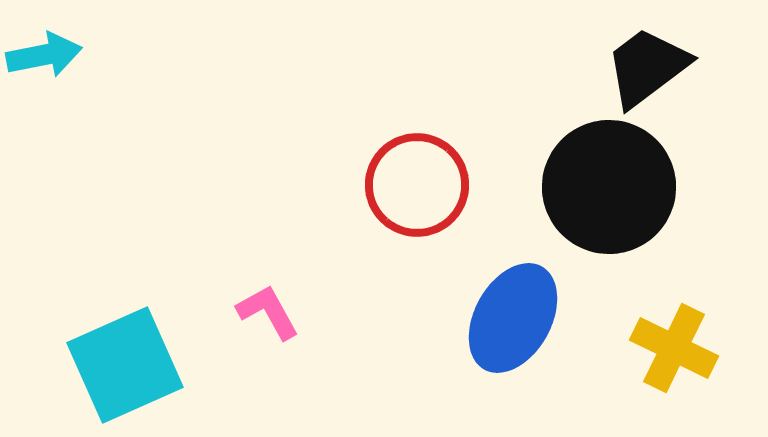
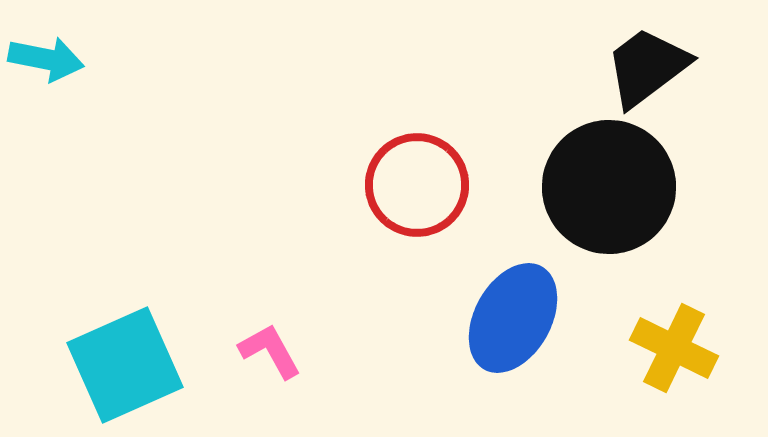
cyan arrow: moved 2 px right, 4 px down; rotated 22 degrees clockwise
pink L-shape: moved 2 px right, 39 px down
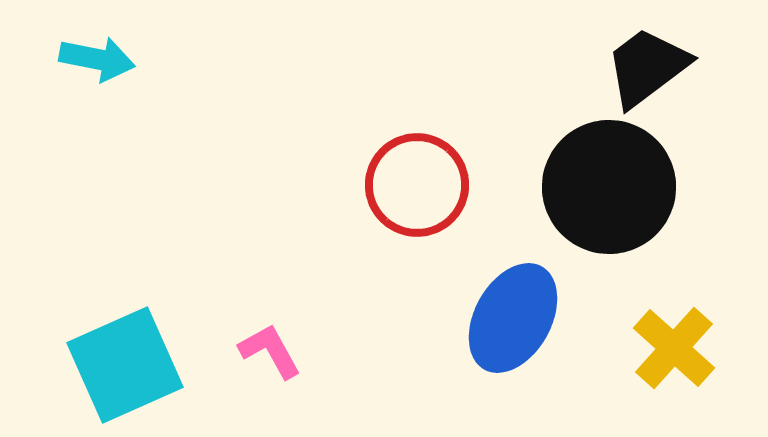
cyan arrow: moved 51 px right
yellow cross: rotated 16 degrees clockwise
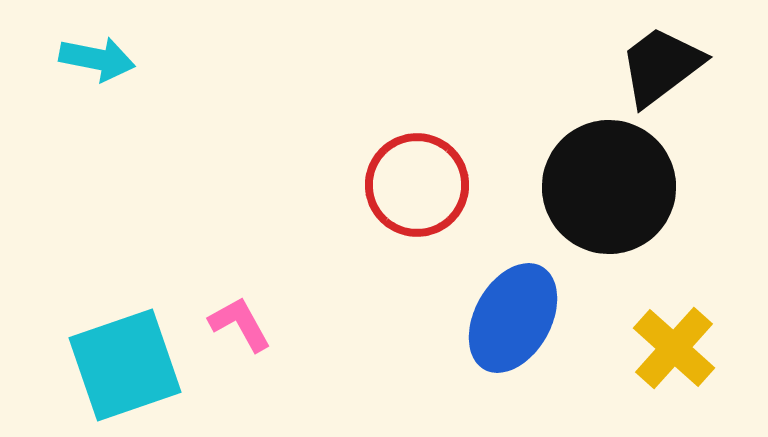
black trapezoid: moved 14 px right, 1 px up
pink L-shape: moved 30 px left, 27 px up
cyan square: rotated 5 degrees clockwise
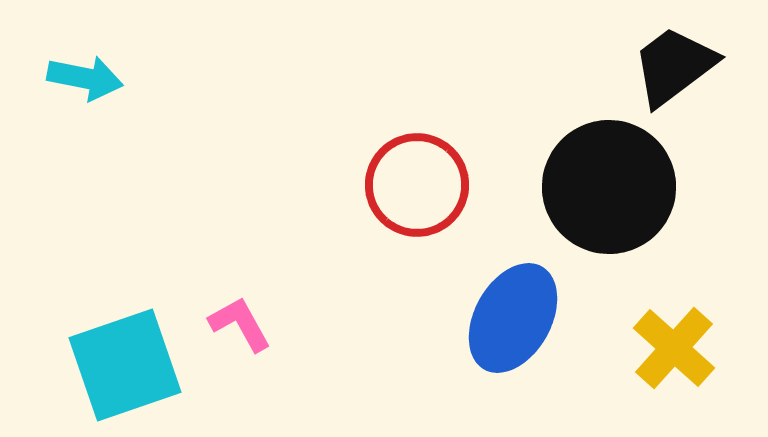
cyan arrow: moved 12 px left, 19 px down
black trapezoid: moved 13 px right
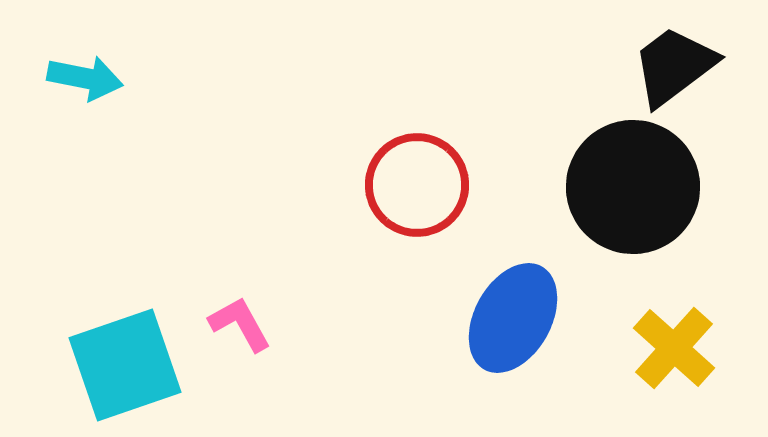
black circle: moved 24 px right
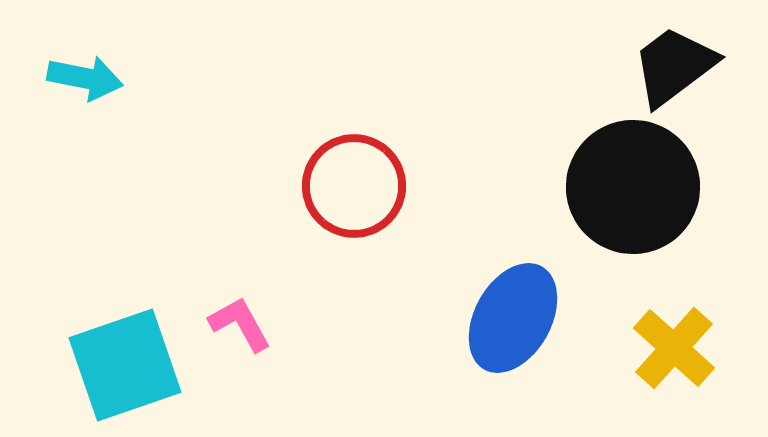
red circle: moved 63 px left, 1 px down
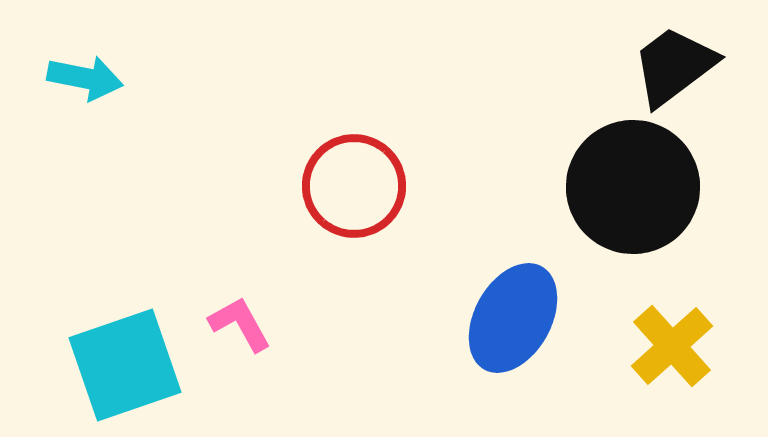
yellow cross: moved 2 px left, 2 px up; rotated 6 degrees clockwise
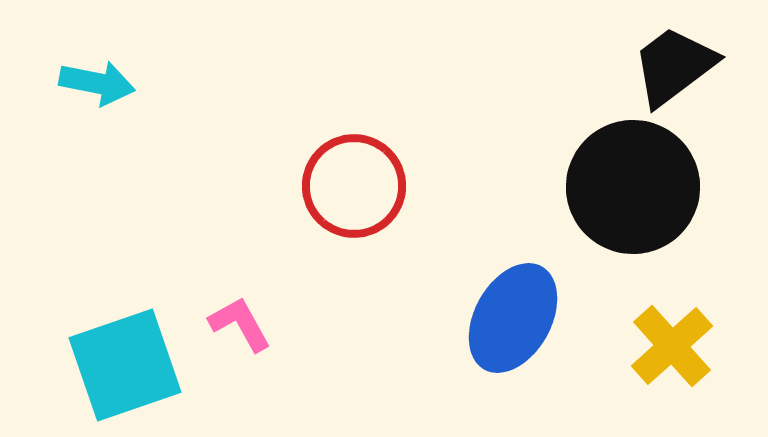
cyan arrow: moved 12 px right, 5 px down
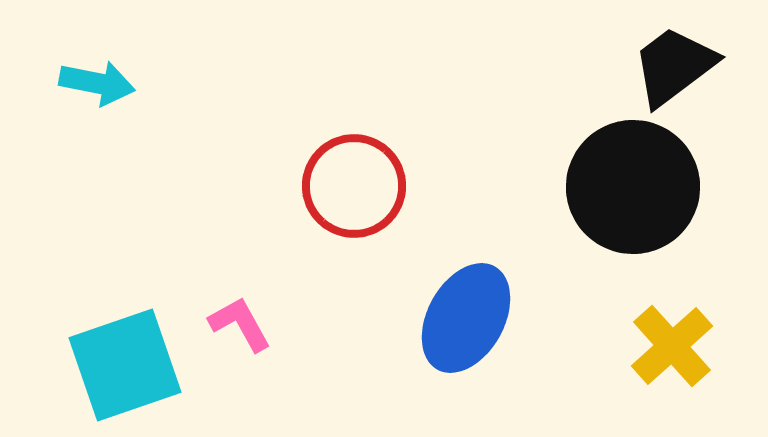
blue ellipse: moved 47 px left
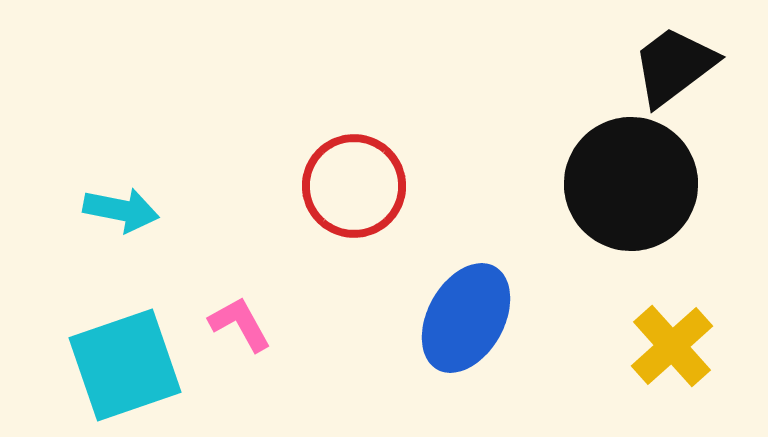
cyan arrow: moved 24 px right, 127 px down
black circle: moved 2 px left, 3 px up
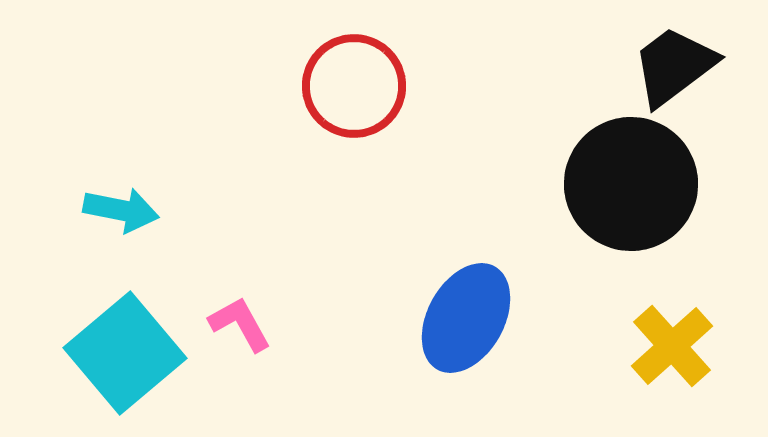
red circle: moved 100 px up
cyan square: moved 12 px up; rotated 21 degrees counterclockwise
